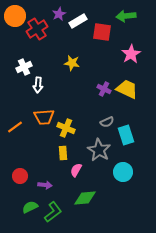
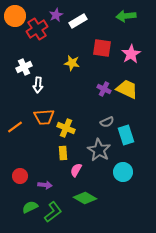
purple star: moved 3 px left, 1 px down
red square: moved 16 px down
green diamond: rotated 35 degrees clockwise
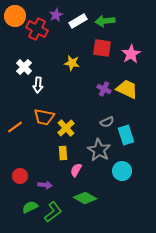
green arrow: moved 21 px left, 5 px down
red cross: rotated 30 degrees counterclockwise
white cross: rotated 21 degrees counterclockwise
orange trapezoid: rotated 15 degrees clockwise
yellow cross: rotated 24 degrees clockwise
cyan circle: moved 1 px left, 1 px up
